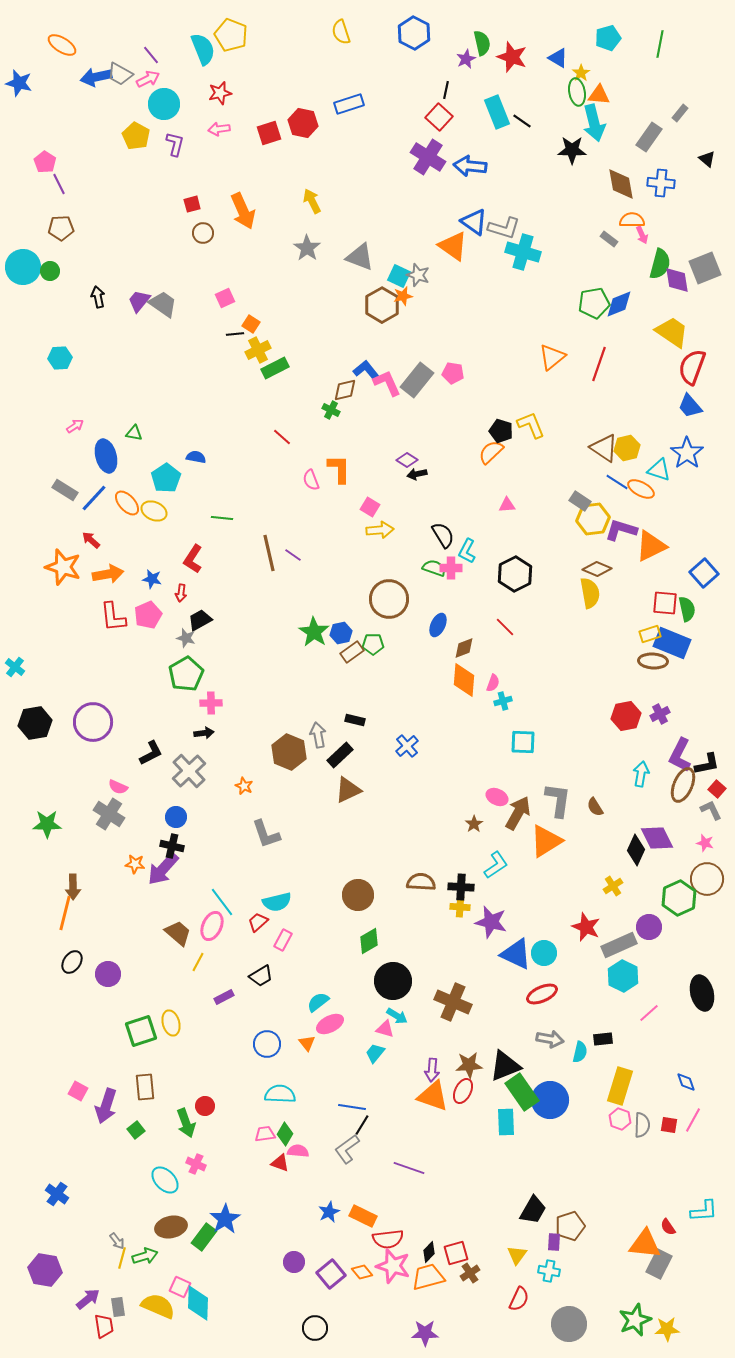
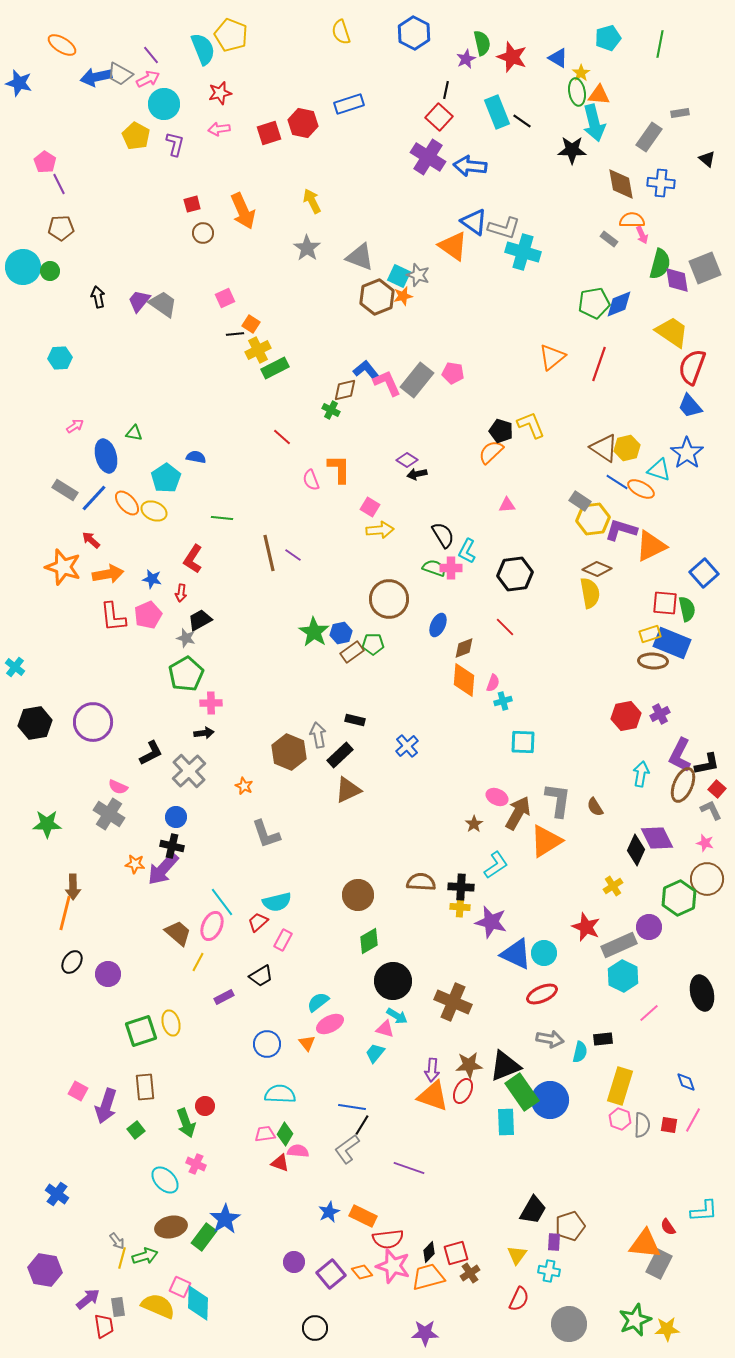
gray rectangle at (680, 113): rotated 42 degrees clockwise
brown hexagon at (382, 305): moved 5 px left, 8 px up; rotated 8 degrees clockwise
black hexagon at (515, 574): rotated 20 degrees clockwise
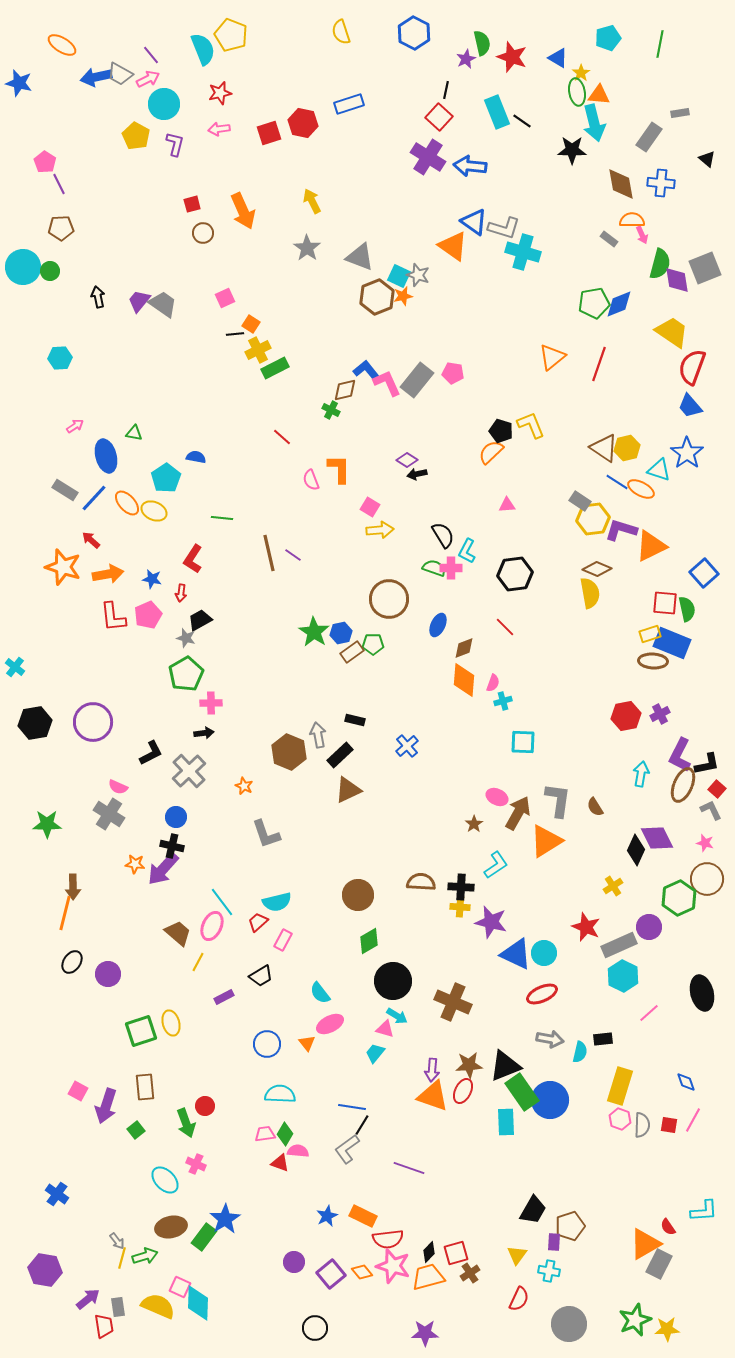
cyan semicircle at (318, 1002): moved 2 px right, 9 px up; rotated 90 degrees counterclockwise
blue star at (329, 1212): moved 2 px left, 4 px down
orange triangle at (645, 1244): rotated 36 degrees counterclockwise
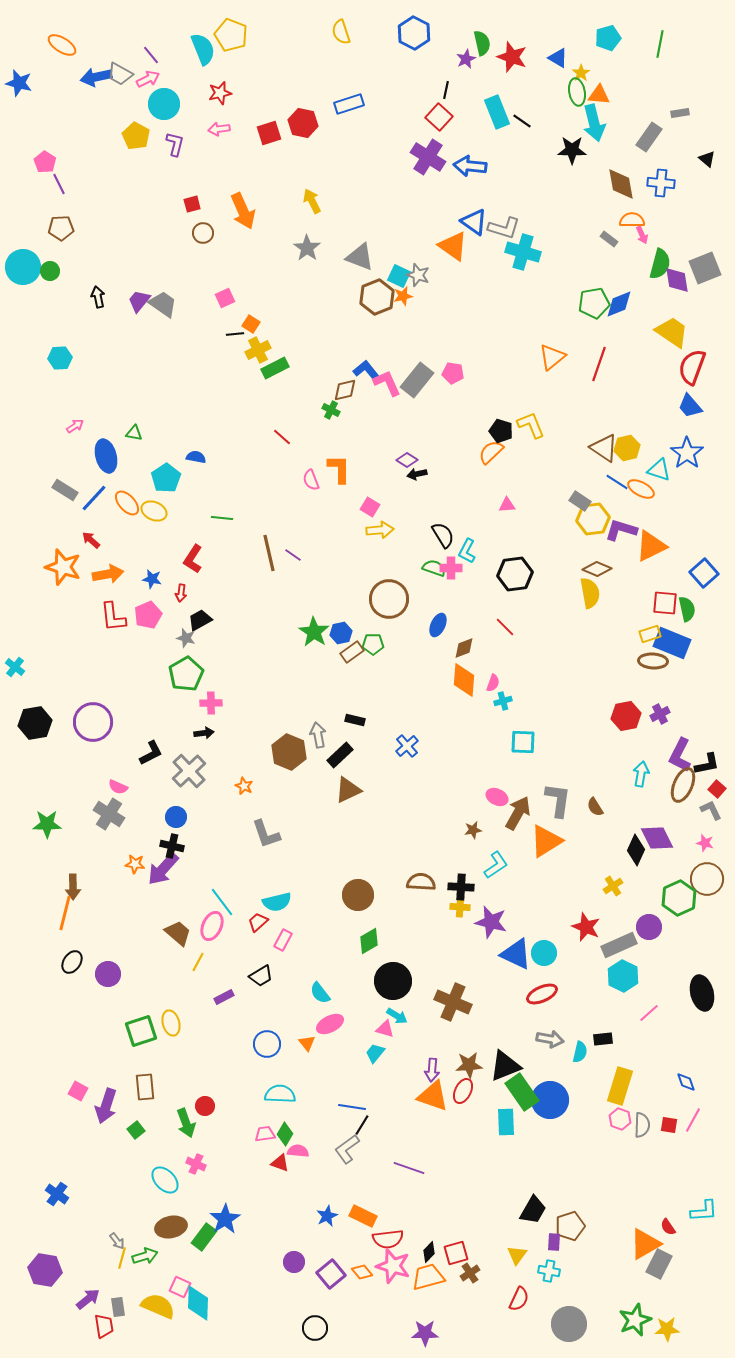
brown star at (474, 824): moved 1 px left, 6 px down; rotated 24 degrees clockwise
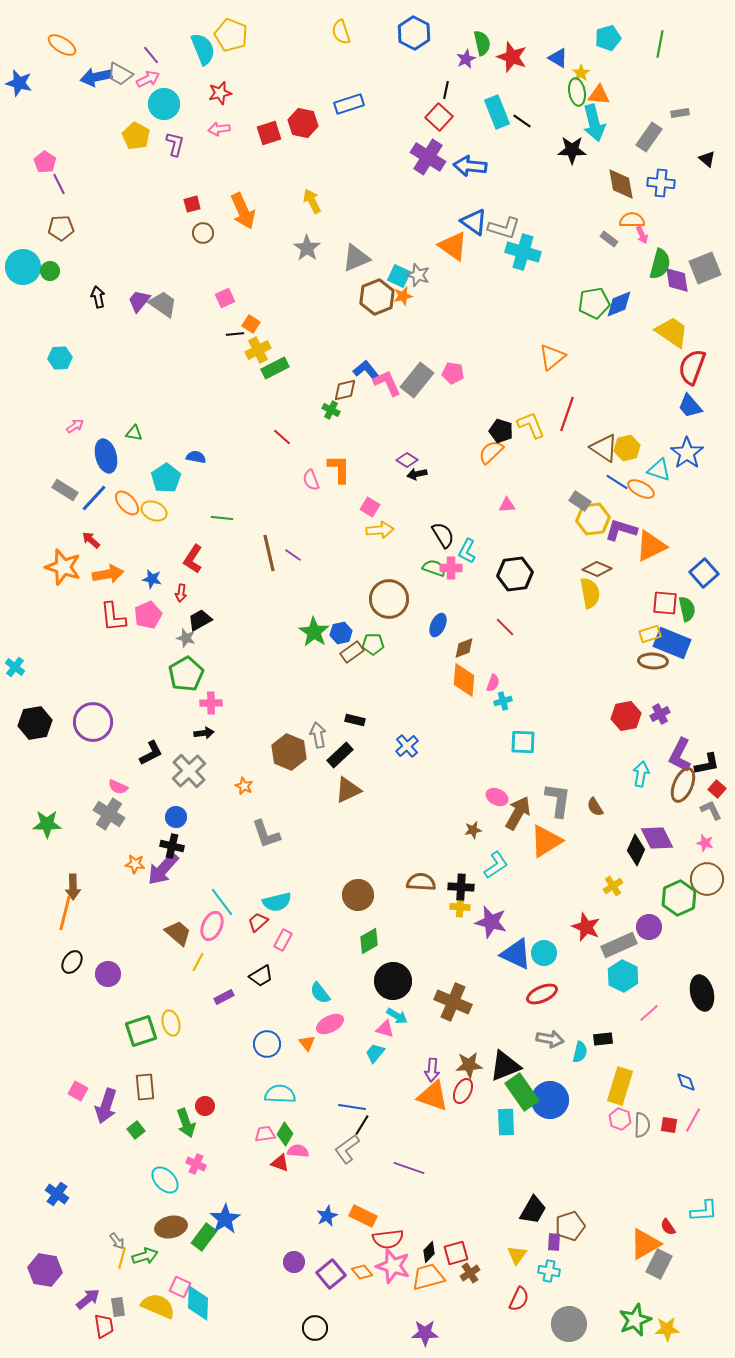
gray triangle at (360, 257): moved 4 px left, 1 px down; rotated 44 degrees counterclockwise
red line at (599, 364): moved 32 px left, 50 px down
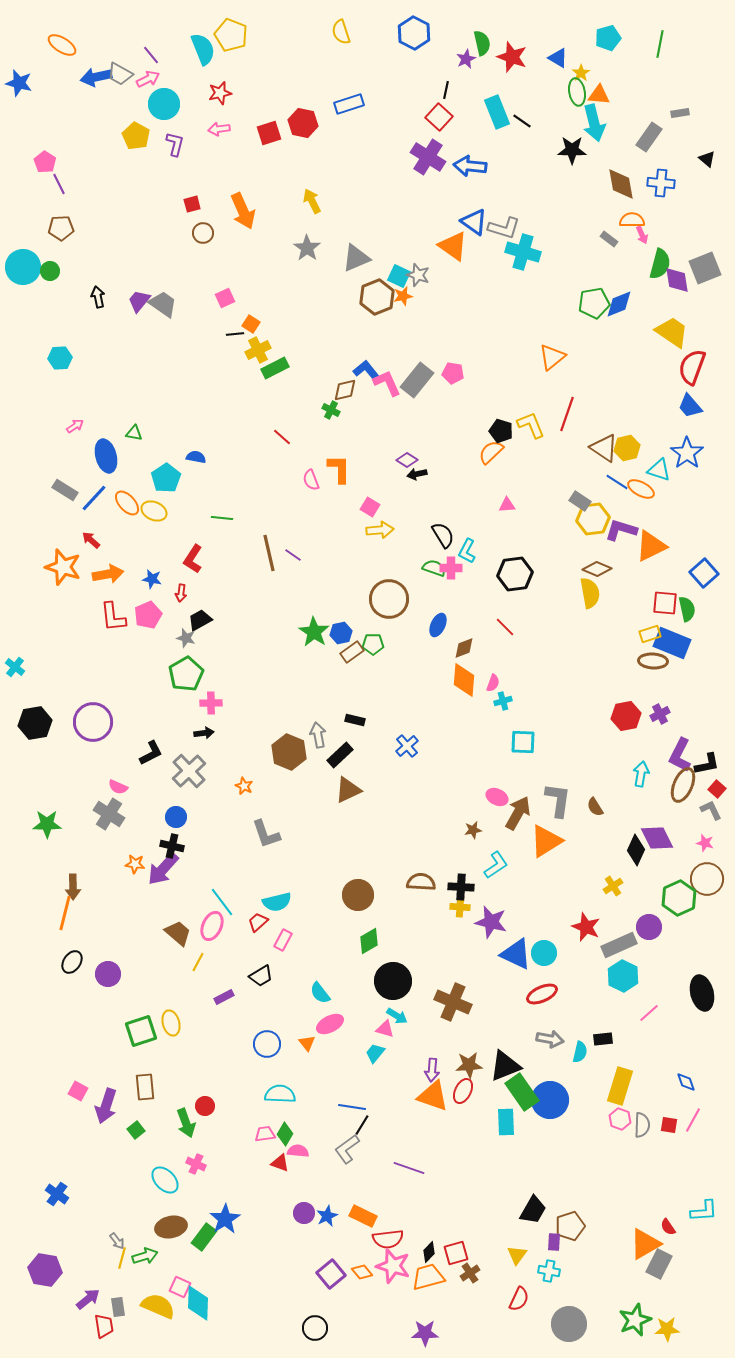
purple circle at (294, 1262): moved 10 px right, 49 px up
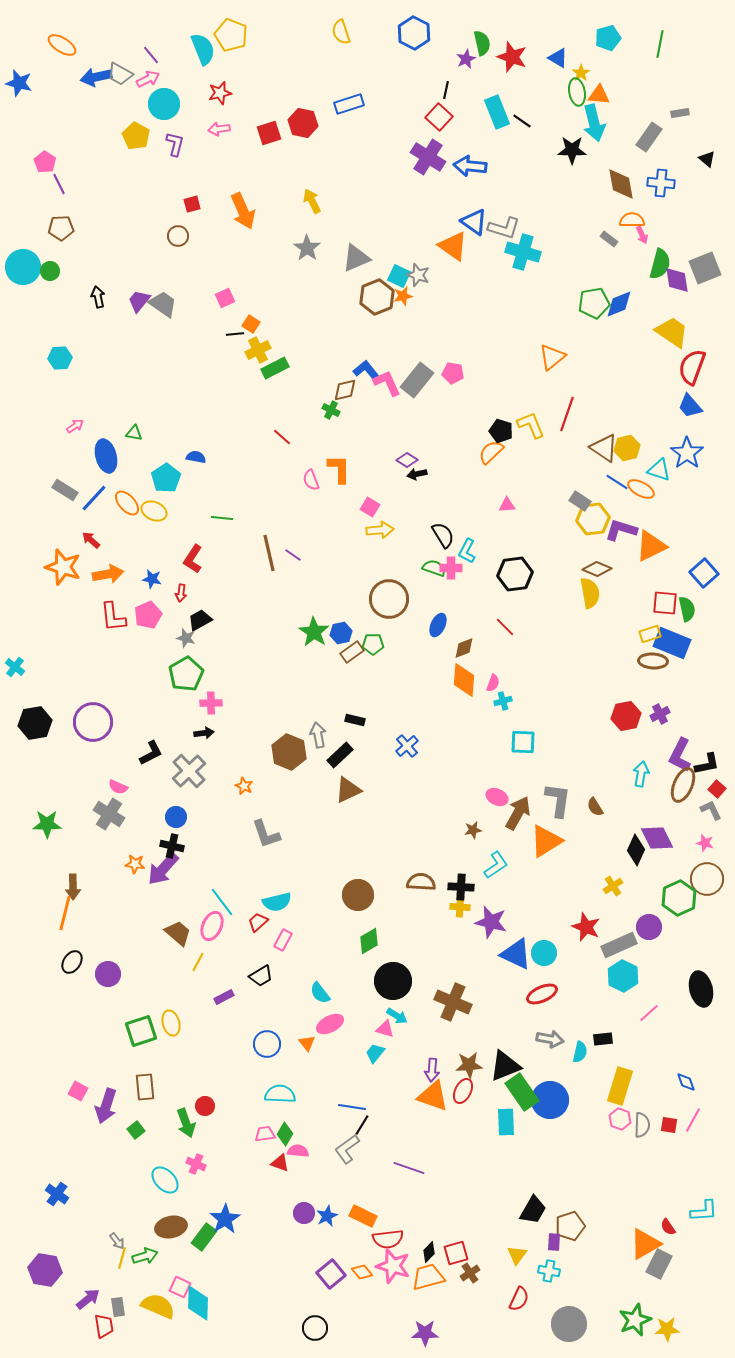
brown circle at (203, 233): moved 25 px left, 3 px down
black ellipse at (702, 993): moved 1 px left, 4 px up
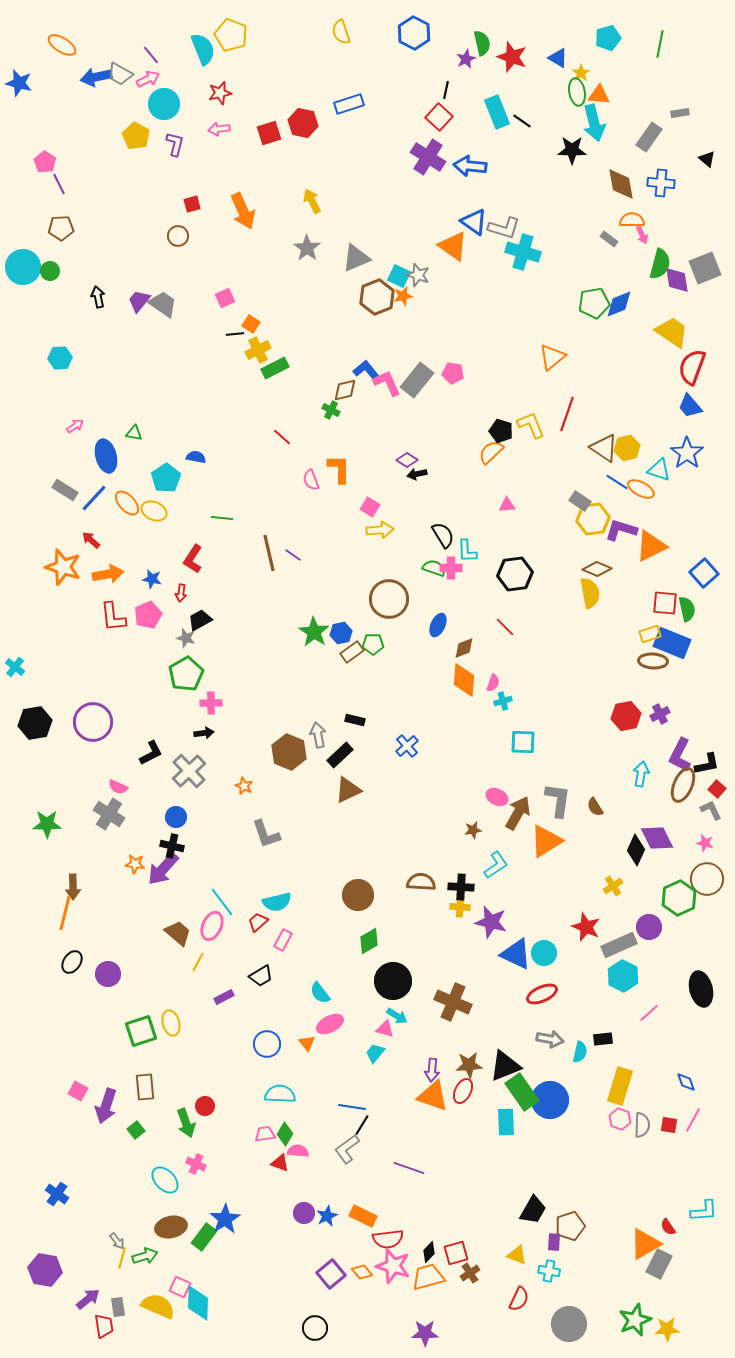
cyan L-shape at (467, 551): rotated 30 degrees counterclockwise
yellow triangle at (517, 1255): rotated 45 degrees counterclockwise
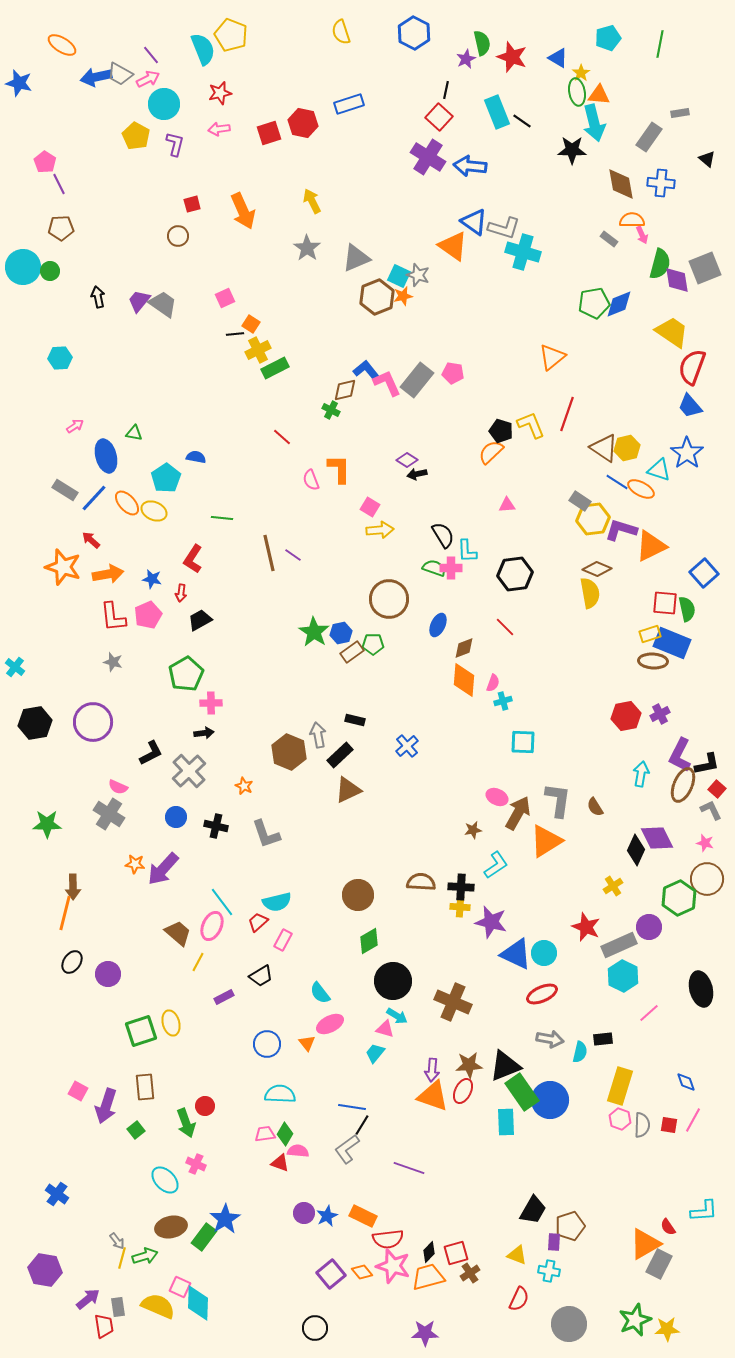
gray star at (186, 638): moved 73 px left, 24 px down
black cross at (172, 846): moved 44 px right, 20 px up
